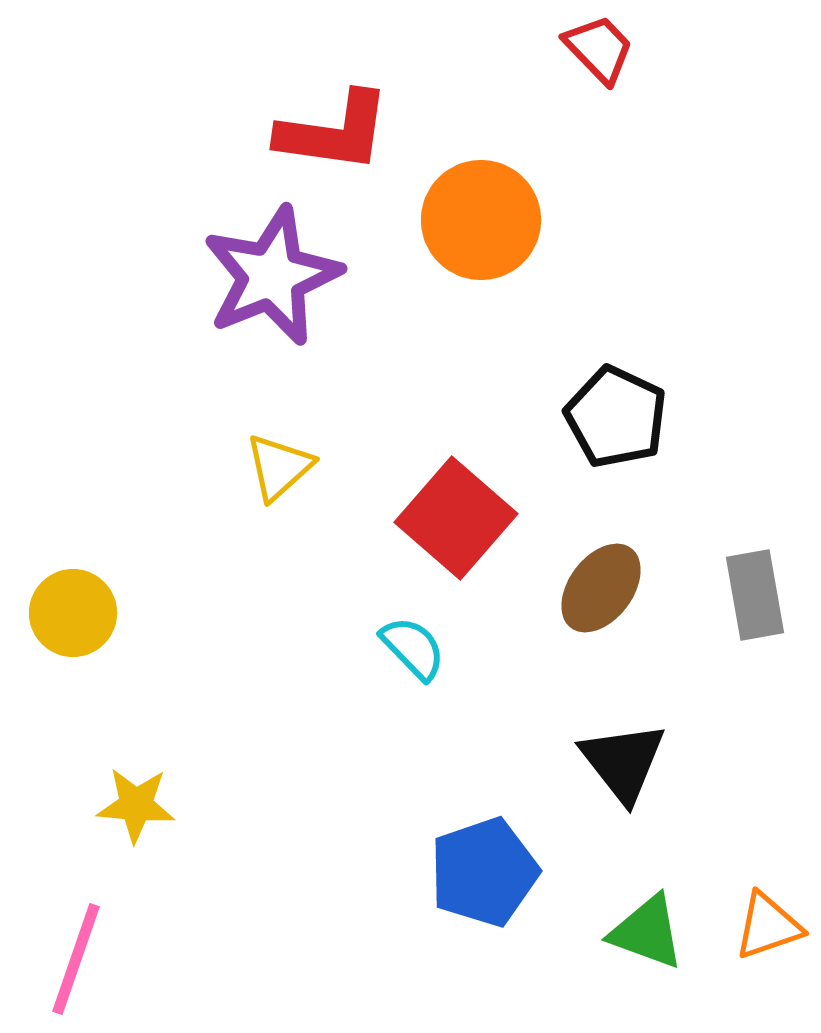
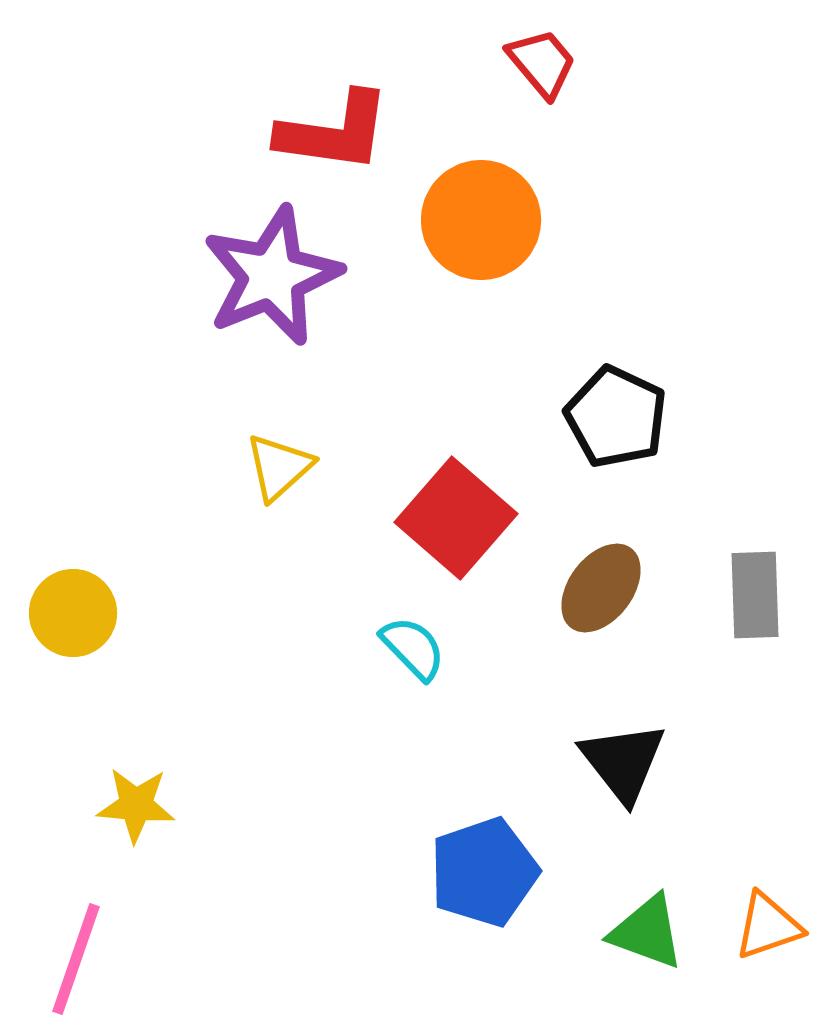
red trapezoid: moved 57 px left, 14 px down; rotated 4 degrees clockwise
gray rectangle: rotated 8 degrees clockwise
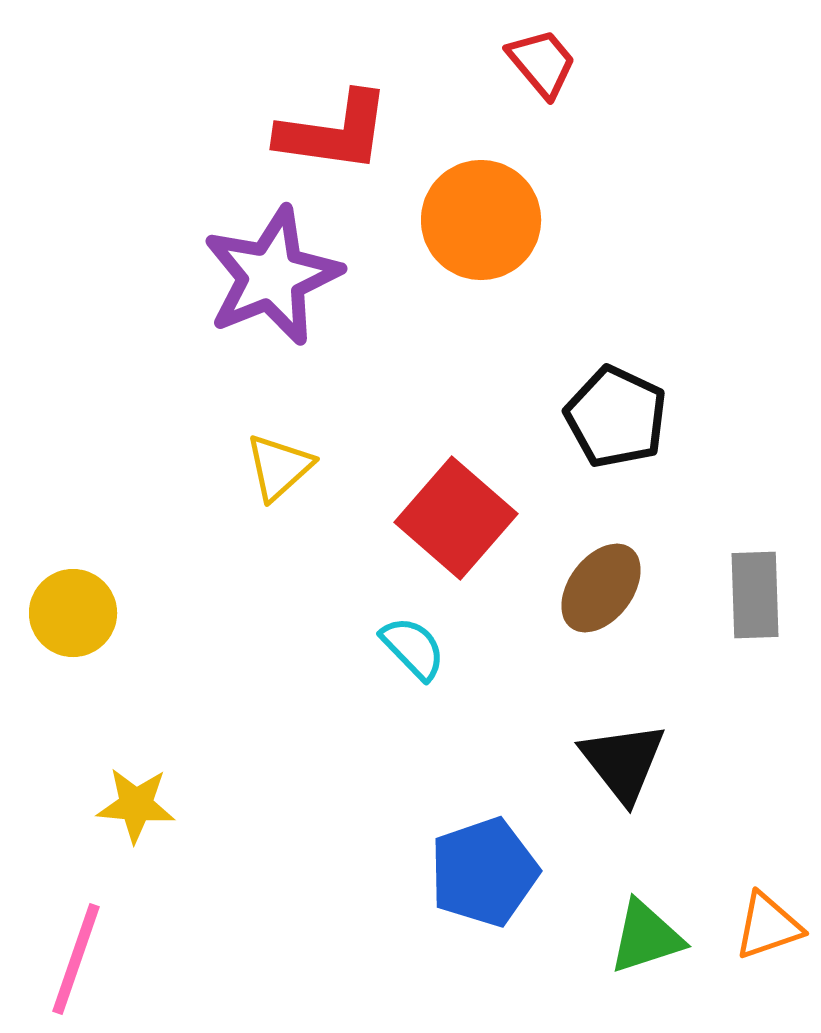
green triangle: moved 1 px left, 5 px down; rotated 38 degrees counterclockwise
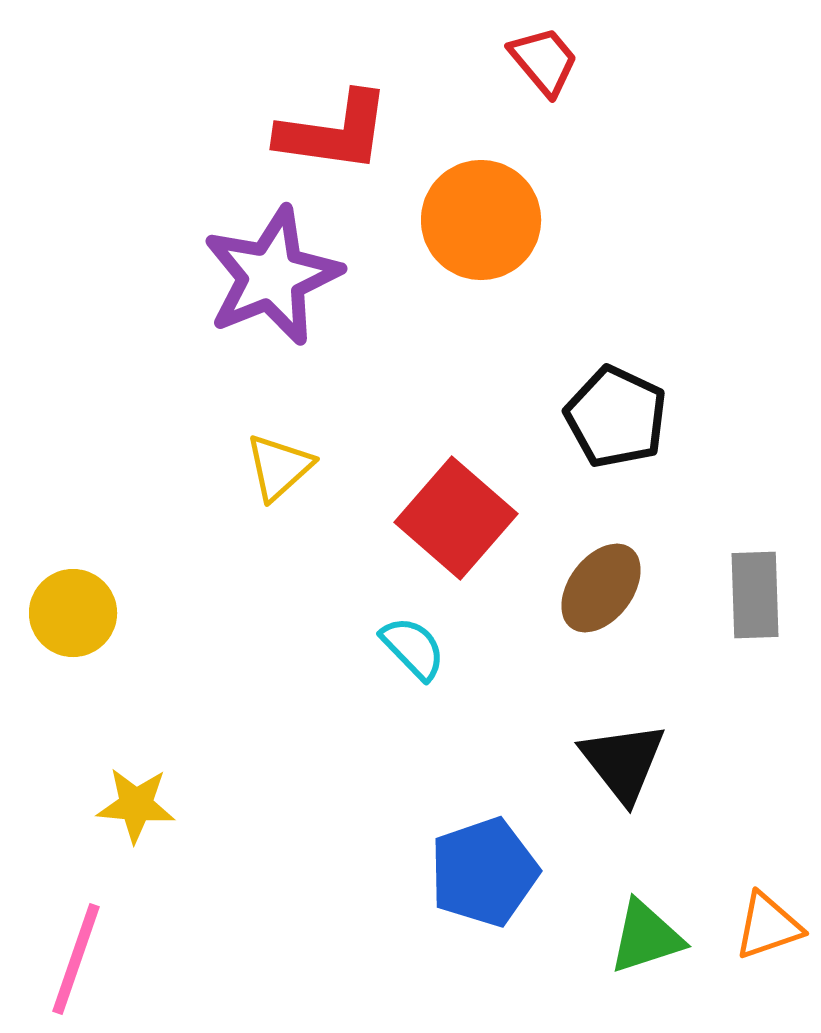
red trapezoid: moved 2 px right, 2 px up
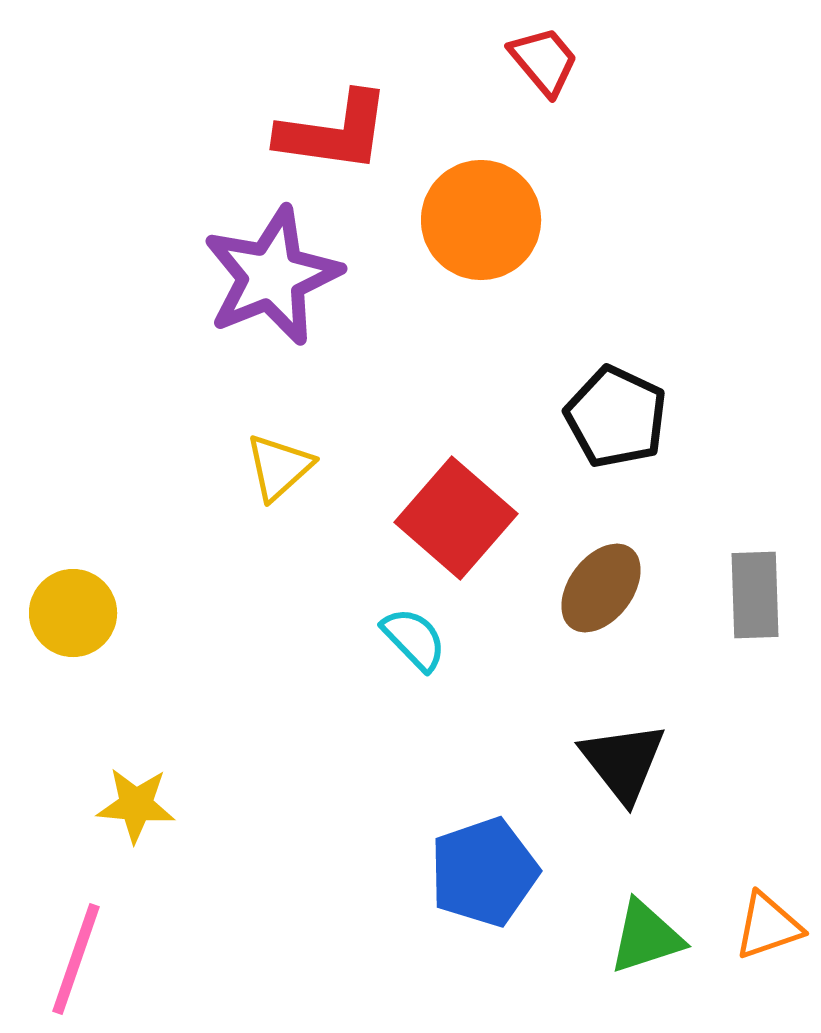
cyan semicircle: moved 1 px right, 9 px up
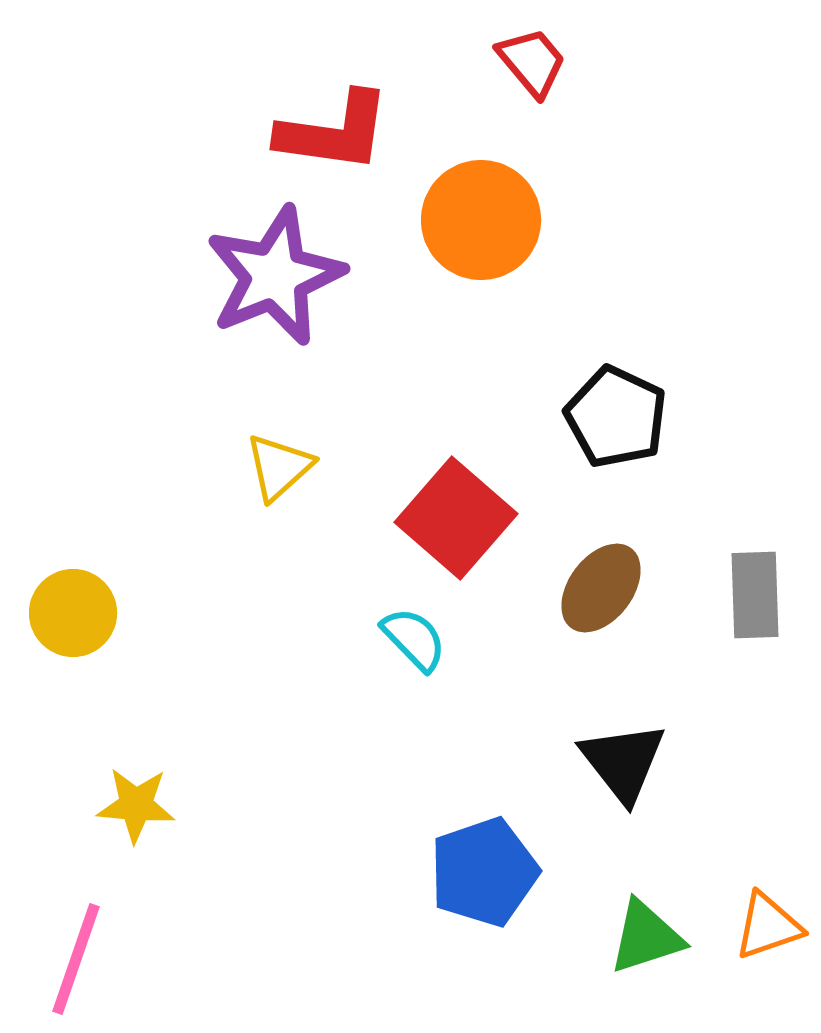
red trapezoid: moved 12 px left, 1 px down
purple star: moved 3 px right
